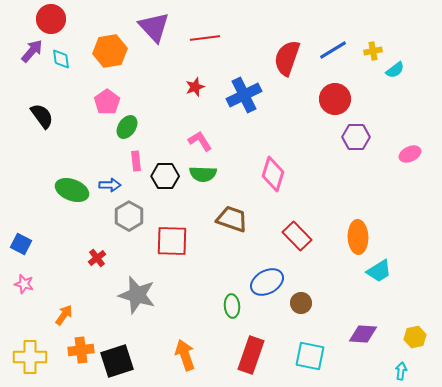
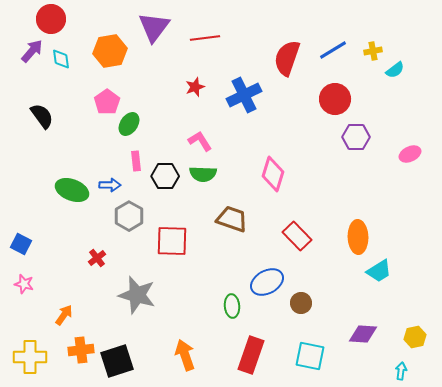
purple triangle at (154, 27): rotated 20 degrees clockwise
green ellipse at (127, 127): moved 2 px right, 3 px up
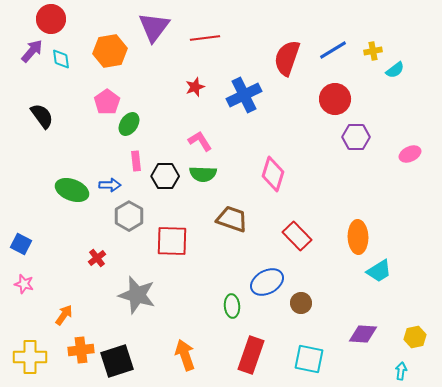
cyan square at (310, 356): moved 1 px left, 3 px down
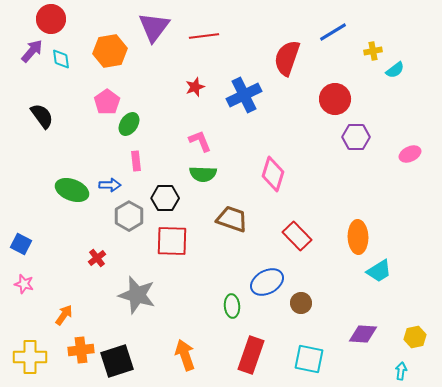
red line at (205, 38): moved 1 px left, 2 px up
blue line at (333, 50): moved 18 px up
pink L-shape at (200, 141): rotated 10 degrees clockwise
black hexagon at (165, 176): moved 22 px down
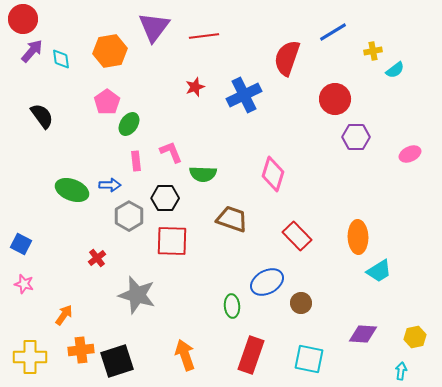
red circle at (51, 19): moved 28 px left
pink L-shape at (200, 141): moved 29 px left, 11 px down
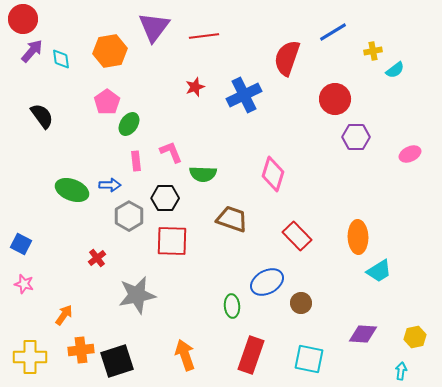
gray star at (137, 295): rotated 27 degrees counterclockwise
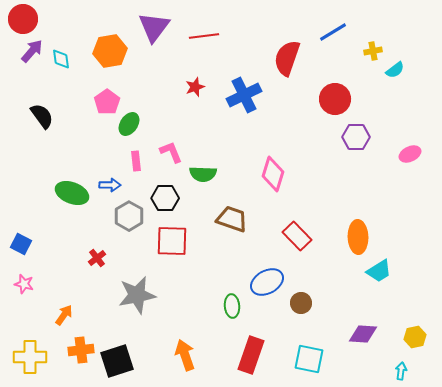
green ellipse at (72, 190): moved 3 px down
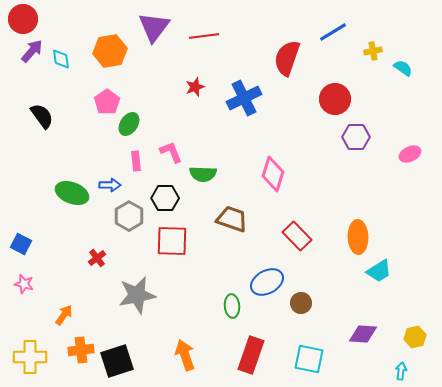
cyan semicircle at (395, 70): moved 8 px right, 2 px up; rotated 108 degrees counterclockwise
blue cross at (244, 95): moved 3 px down
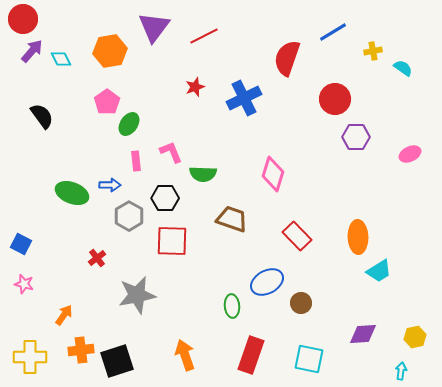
red line at (204, 36): rotated 20 degrees counterclockwise
cyan diamond at (61, 59): rotated 20 degrees counterclockwise
purple diamond at (363, 334): rotated 8 degrees counterclockwise
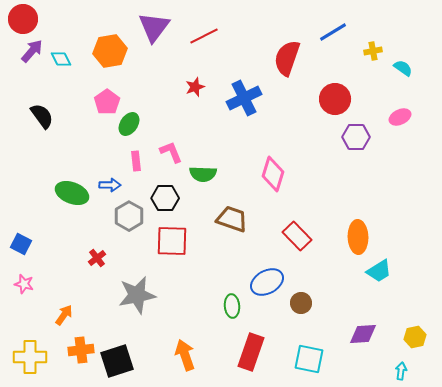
pink ellipse at (410, 154): moved 10 px left, 37 px up
red rectangle at (251, 355): moved 3 px up
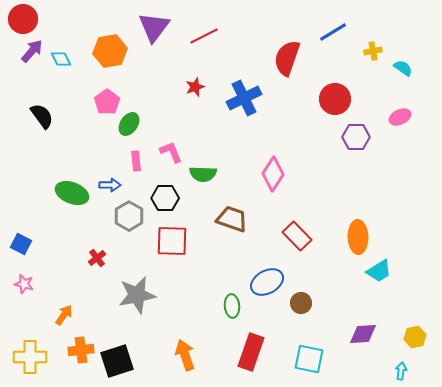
pink diamond at (273, 174): rotated 16 degrees clockwise
